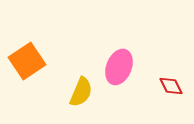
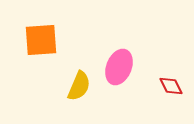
orange square: moved 14 px right, 21 px up; rotated 30 degrees clockwise
yellow semicircle: moved 2 px left, 6 px up
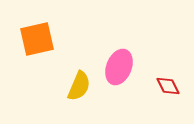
orange square: moved 4 px left, 1 px up; rotated 9 degrees counterclockwise
red diamond: moved 3 px left
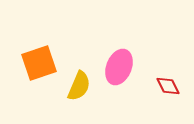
orange square: moved 2 px right, 24 px down; rotated 6 degrees counterclockwise
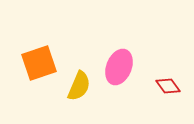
red diamond: rotated 10 degrees counterclockwise
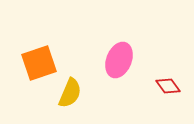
pink ellipse: moved 7 px up
yellow semicircle: moved 9 px left, 7 px down
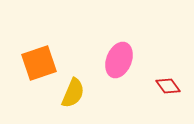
yellow semicircle: moved 3 px right
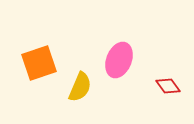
yellow semicircle: moved 7 px right, 6 px up
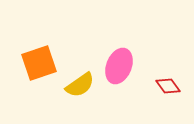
pink ellipse: moved 6 px down
yellow semicircle: moved 2 px up; rotated 32 degrees clockwise
